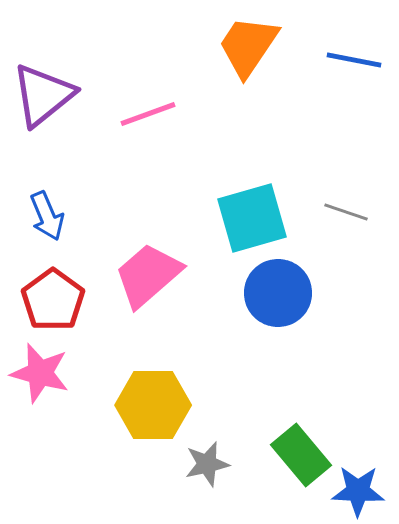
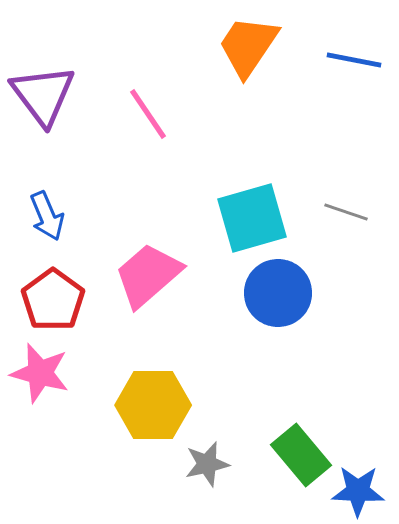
purple triangle: rotated 28 degrees counterclockwise
pink line: rotated 76 degrees clockwise
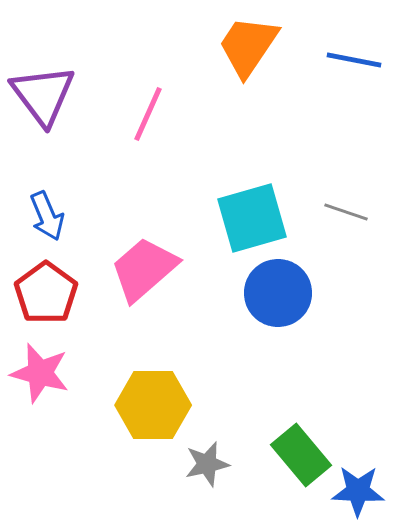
pink line: rotated 58 degrees clockwise
pink trapezoid: moved 4 px left, 6 px up
red pentagon: moved 7 px left, 7 px up
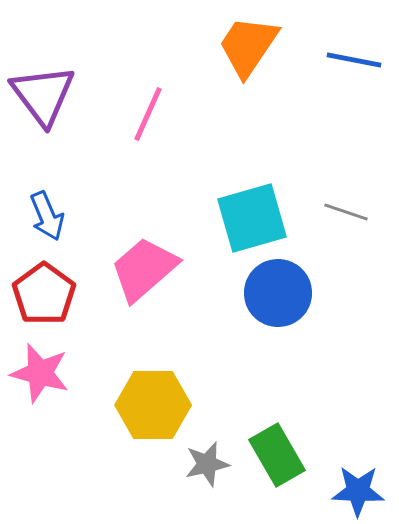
red pentagon: moved 2 px left, 1 px down
green rectangle: moved 24 px left; rotated 10 degrees clockwise
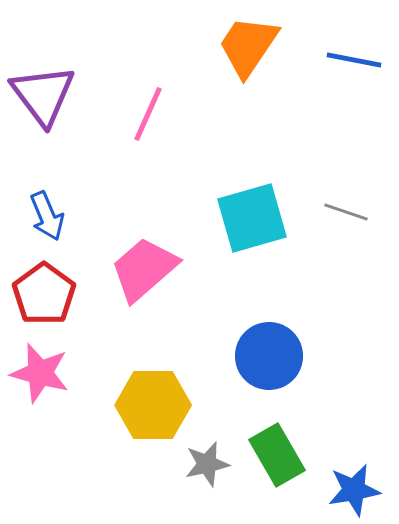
blue circle: moved 9 px left, 63 px down
blue star: moved 4 px left, 1 px up; rotated 12 degrees counterclockwise
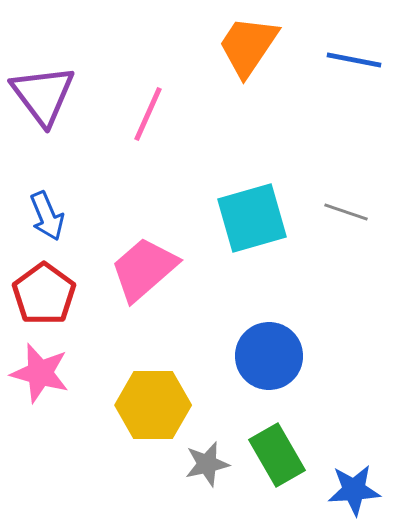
blue star: rotated 6 degrees clockwise
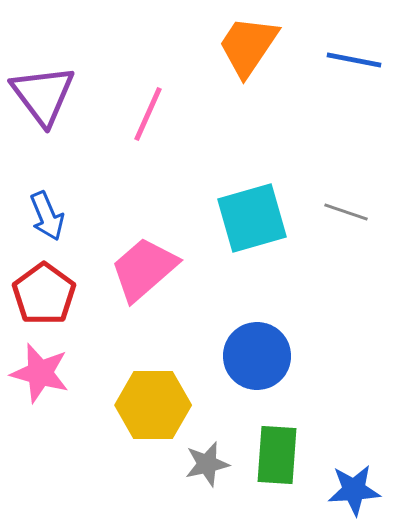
blue circle: moved 12 px left
green rectangle: rotated 34 degrees clockwise
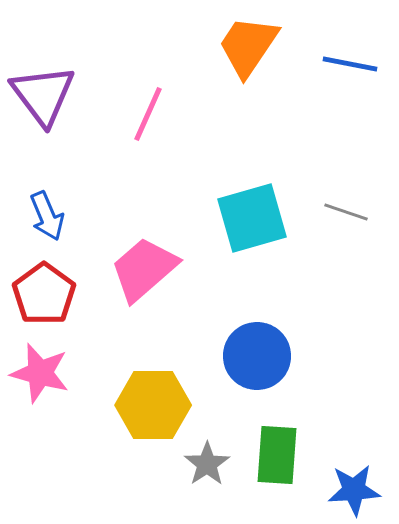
blue line: moved 4 px left, 4 px down
gray star: rotated 21 degrees counterclockwise
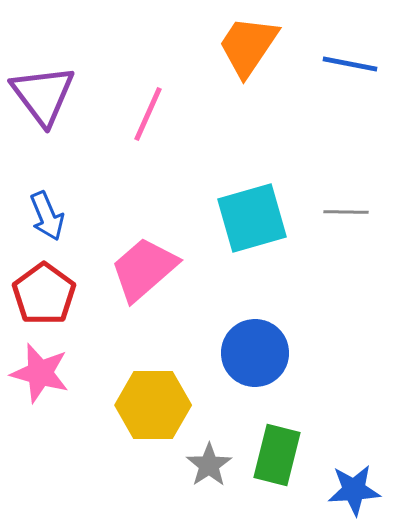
gray line: rotated 18 degrees counterclockwise
blue circle: moved 2 px left, 3 px up
green rectangle: rotated 10 degrees clockwise
gray star: moved 2 px right, 1 px down
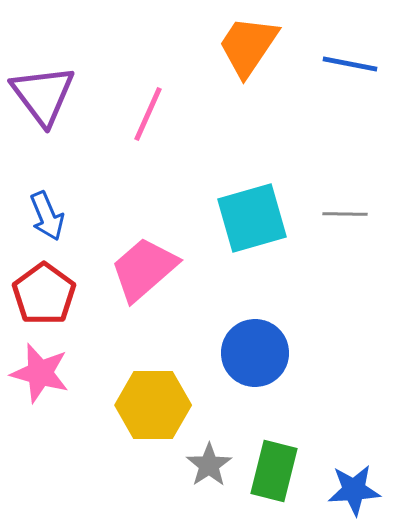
gray line: moved 1 px left, 2 px down
green rectangle: moved 3 px left, 16 px down
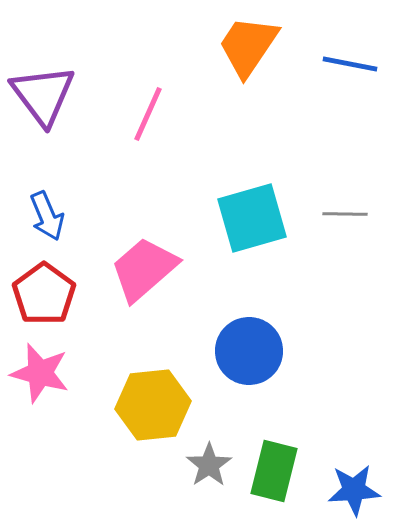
blue circle: moved 6 px left, 2 px up
yellow hexagon: rotated 6 degrees counterclockwise
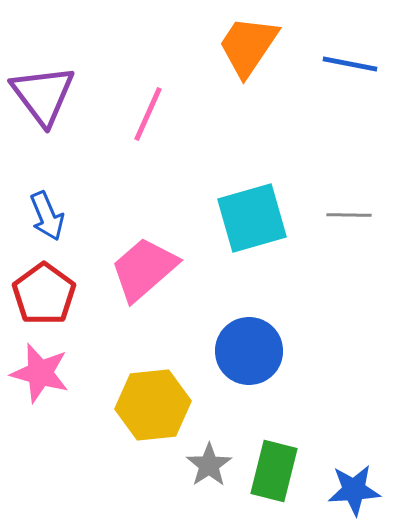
gray line: moved 4 px right, 1 px down
